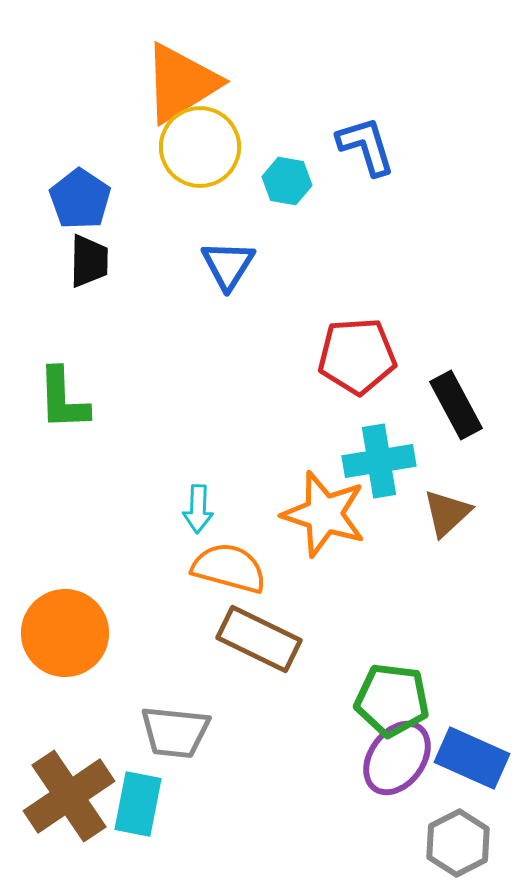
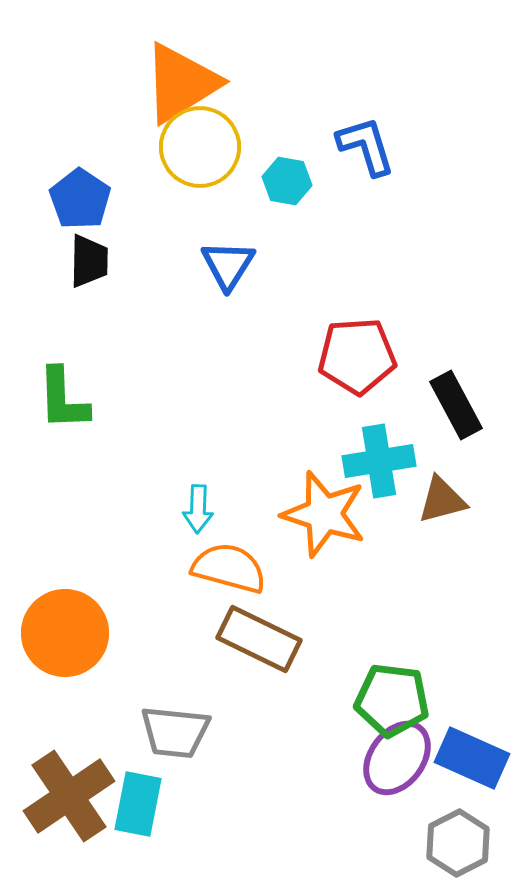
brown triangle: moved 5 px left, 13 px up; rotated 28 degrees clockwise
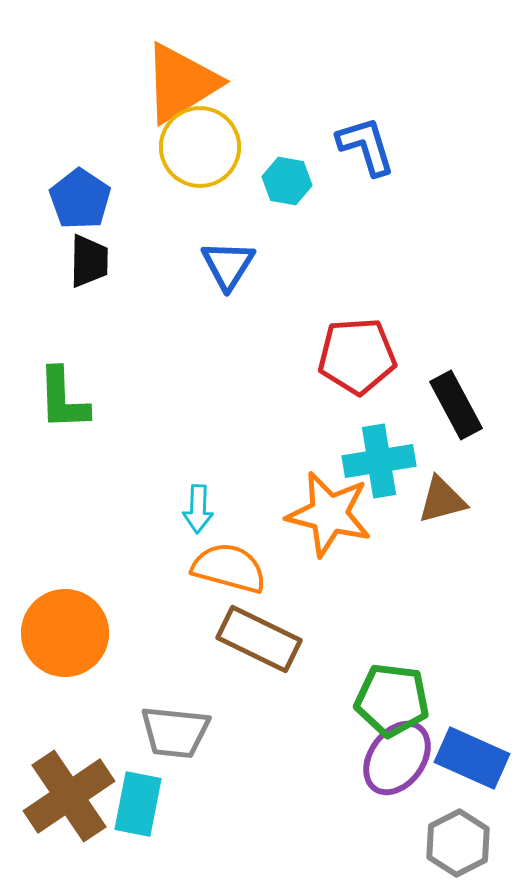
orange star: moved 5 px right; rotated 4 degrees counterclockwise
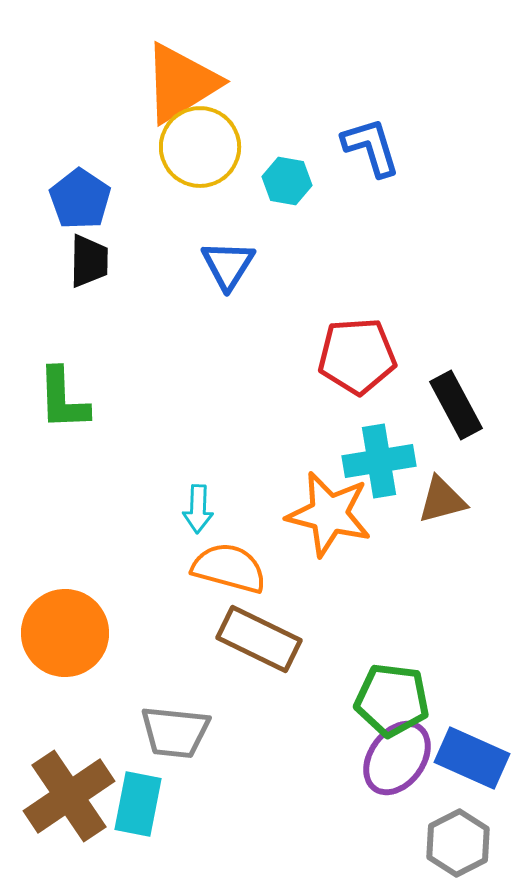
blue L-shape: moved 5 px right, 1 px down
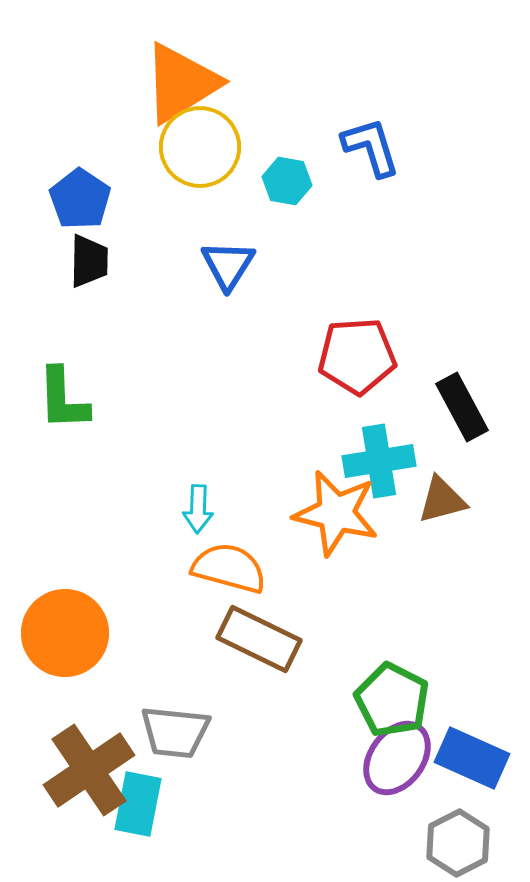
black rectangle: moved 6 px right, 2 px down
orange star: moved 7 px right, 1 px up
green pentagon: rotated 20 degrees clockwise
brown cross: moved 20 px right, 26 px up
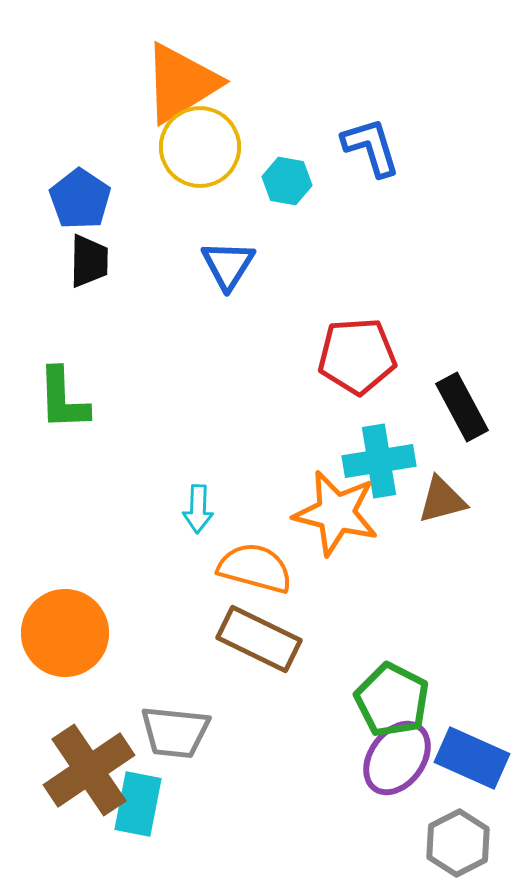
orange semicircle: moved 26 px right
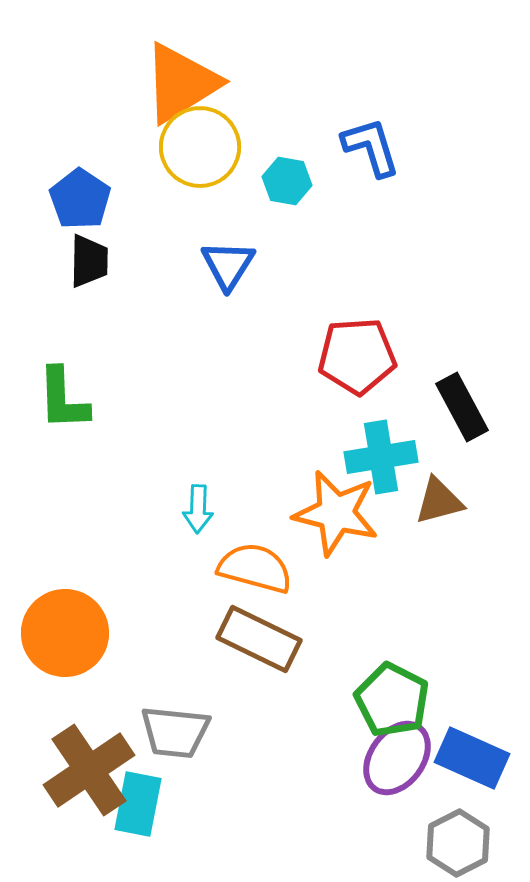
cyan cross: moved 2 px right, 4 px up
brown triangle: moved 3 px left, 1 px down
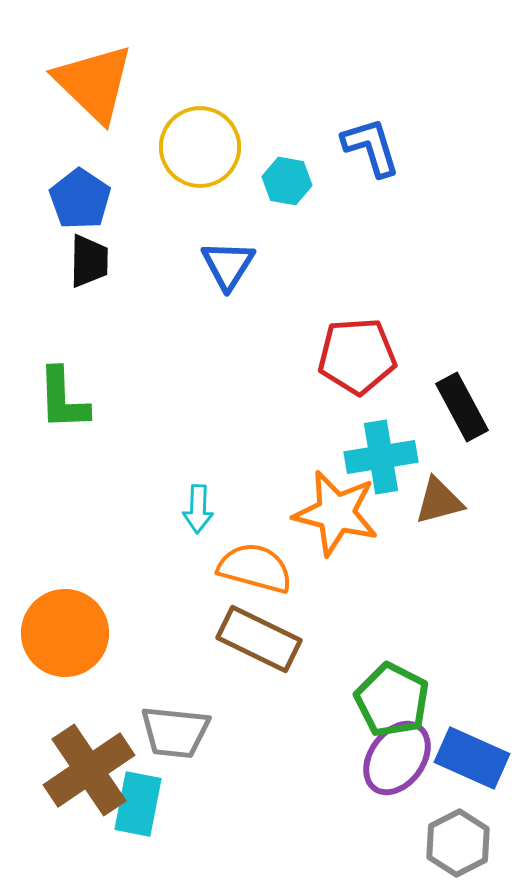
orange triangle: moved 87 px left; rotated 44 degrees counterclockwise
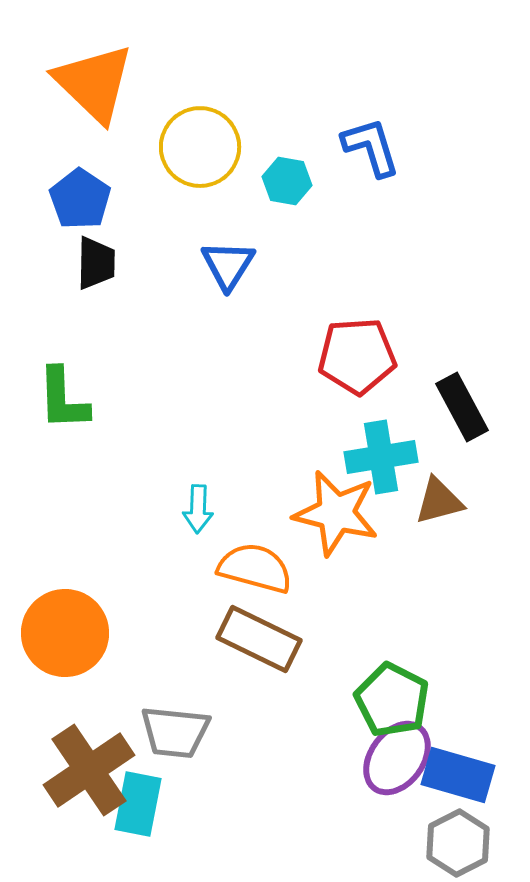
black trapezoid: moved 7 px right, 2 px down
blue rectangle: moved 14 px left, 17 px down; rotated 8 degrees counterclockwise
